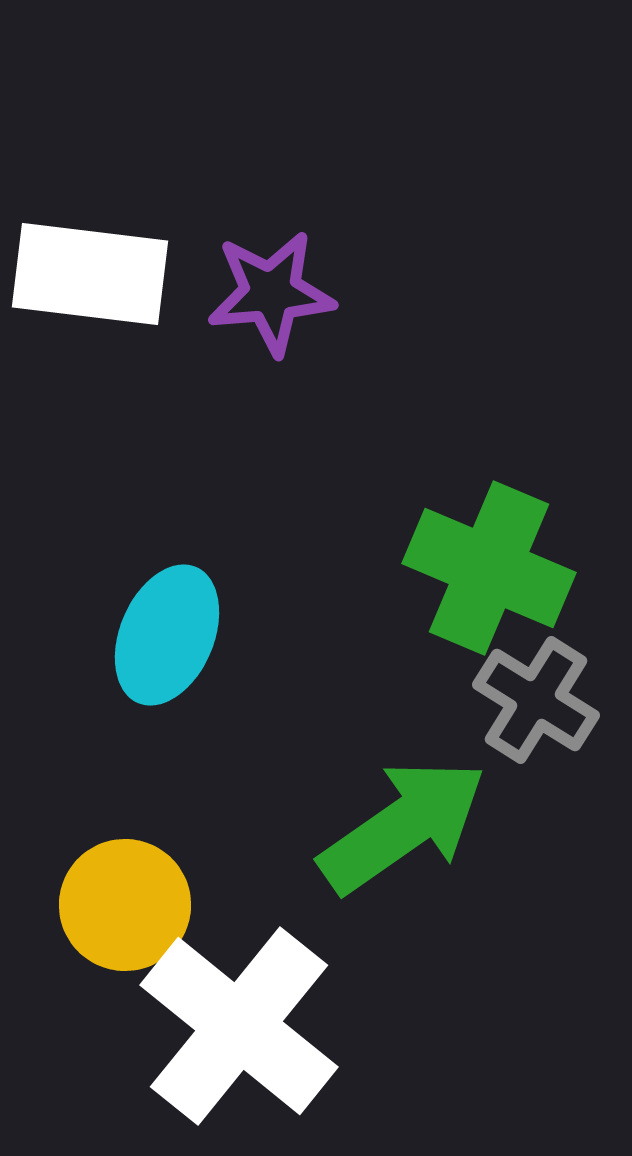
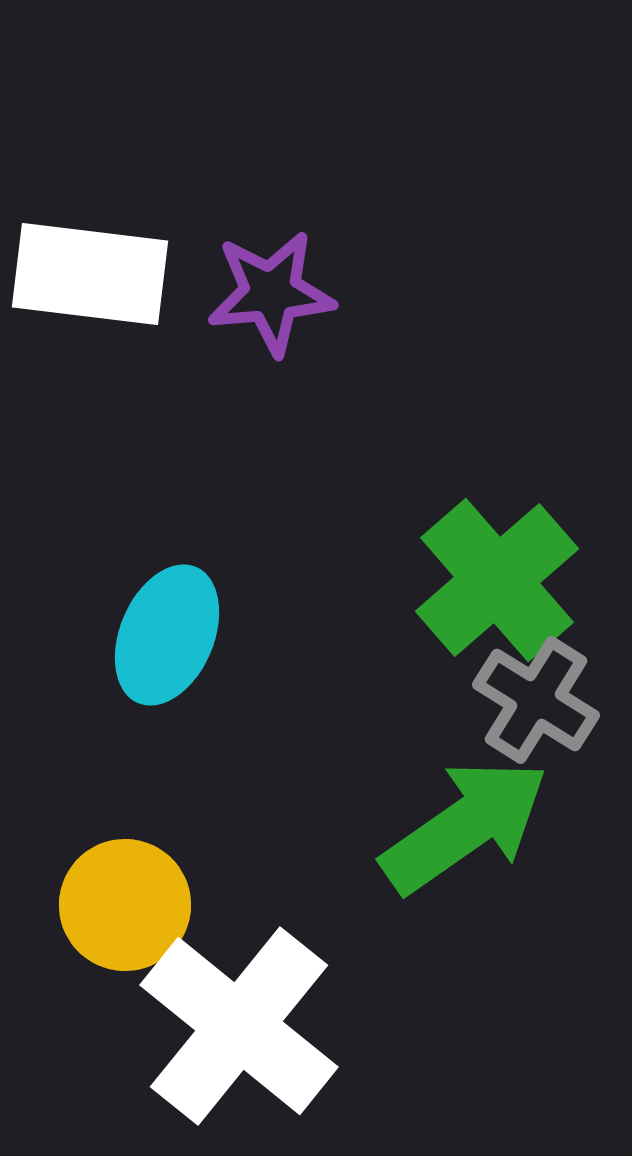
green cross: moved 8 px right, 12 px down; rotated 26 degrees clockwise
green arrow: moved 62 px right
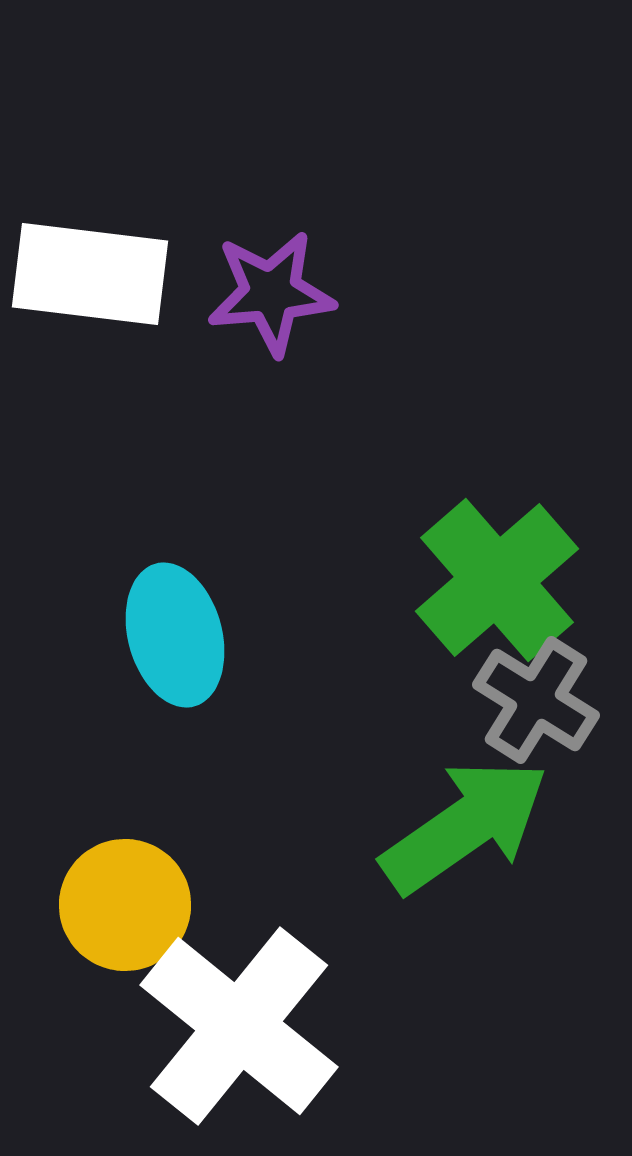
cyan ellipse: moved 8 px right; rotated 38 degrees counterclockwise
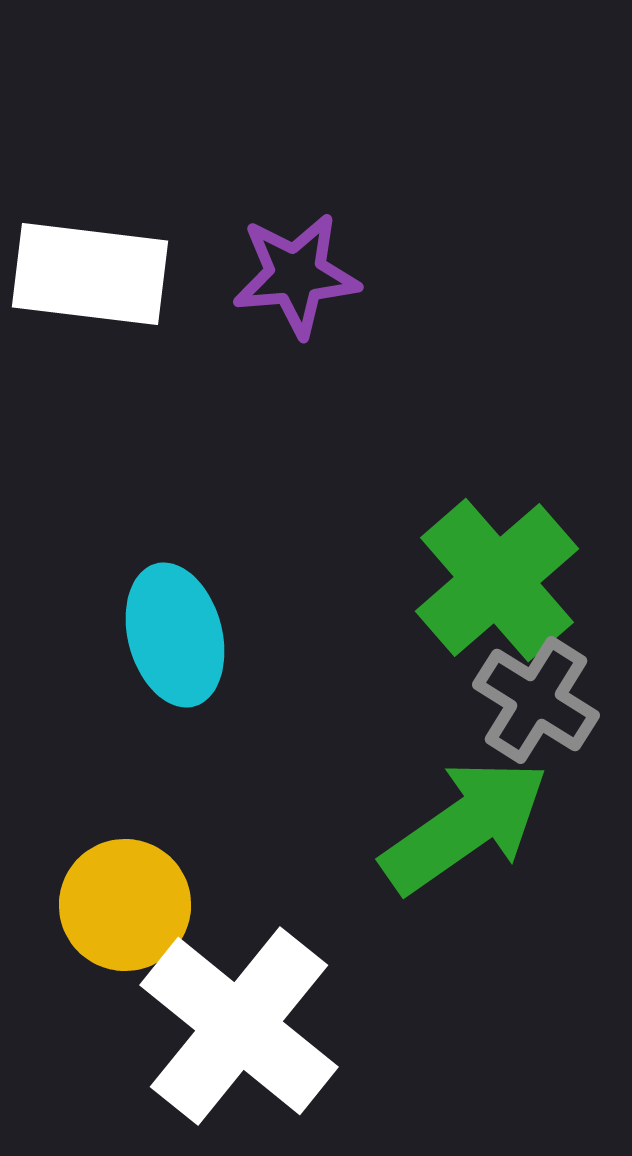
purple star: moved 25 px right, 18 px up
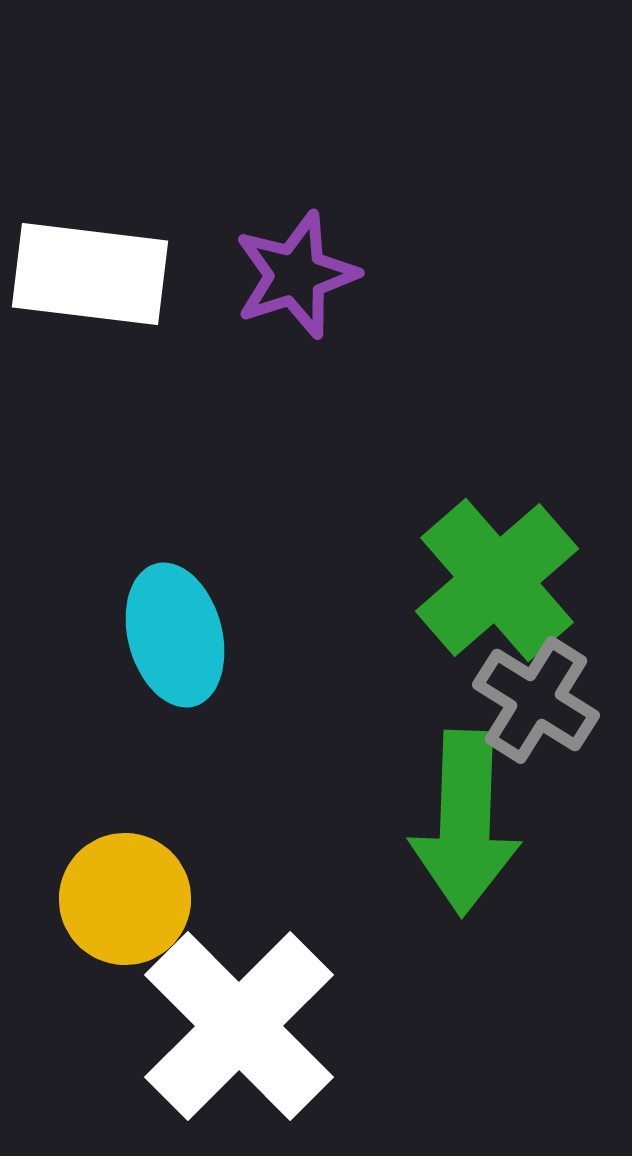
purple star: rotated 13 degrees counterclockwise
green arrow: moved 3 px up; rotated 127 degrees clockwise
yellow circle: moved 6 px up
white cross: rotated 6 degrees clockwise
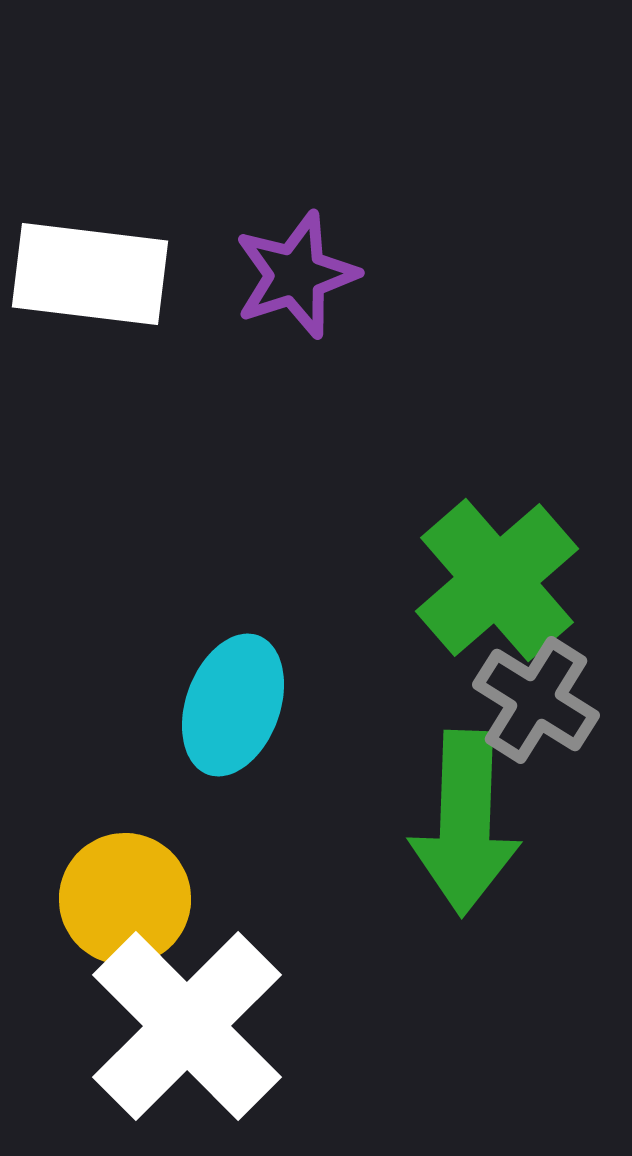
cyan ellipse: moved 58 px right, 70 px down; rotated 35 degrees clockwise
white cross: moved 52 px left
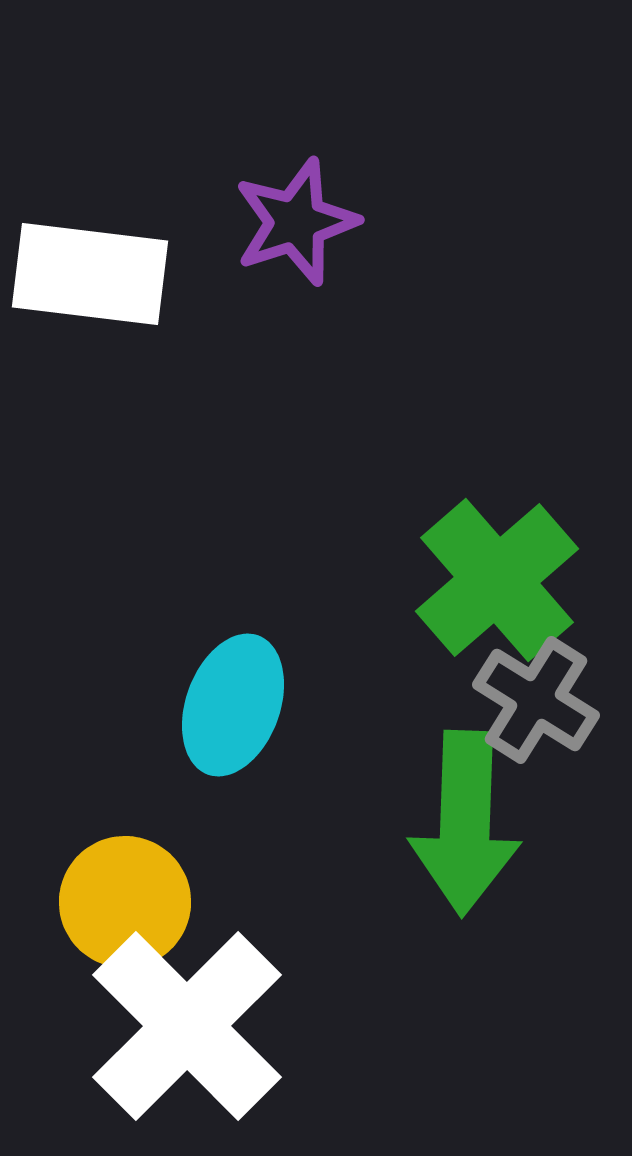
purple star: moved 53 px up
yellow circle: moved 3 px down
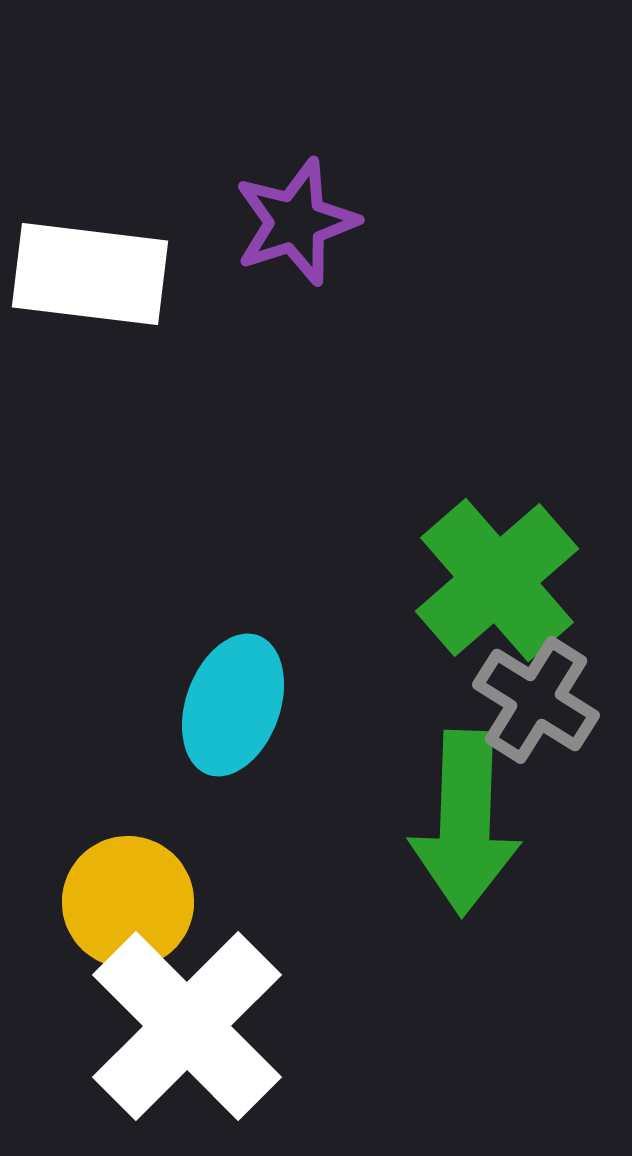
yellow circle: moved 3 px right
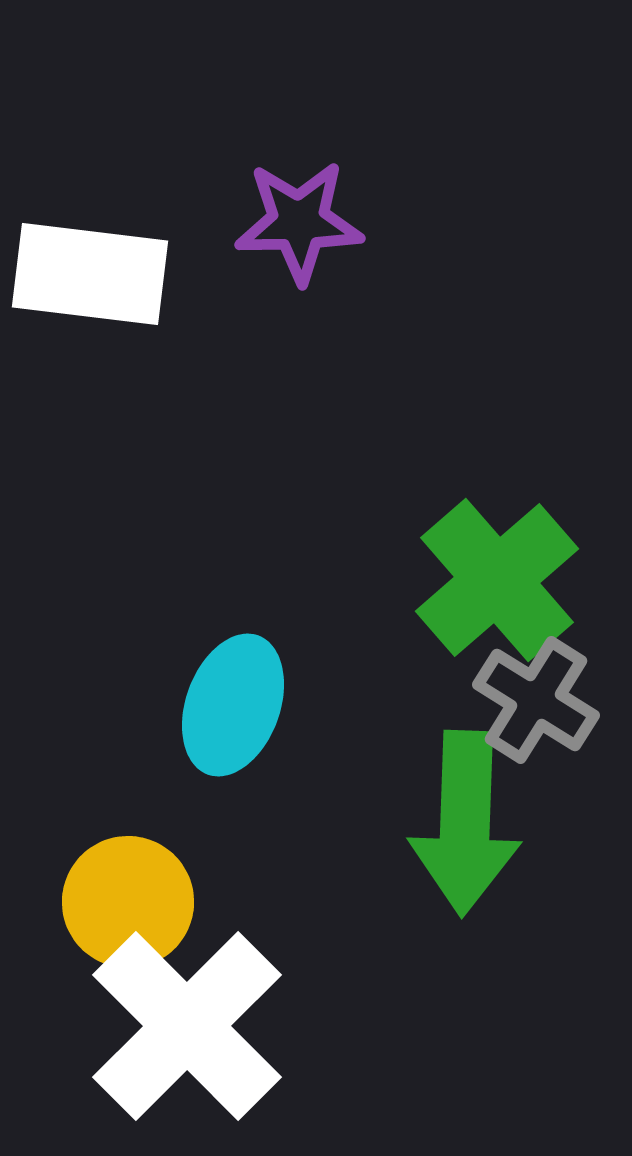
purple star: moved 3 px right; rotated 17 degrees clockwise
